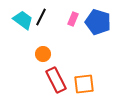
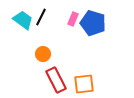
blue pentagon: moved 5 px left, 1 px down
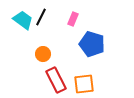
blue pentagon: moved 1 px left, 21 px down
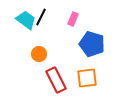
cyan trapezoid: moved 3 px right
orange circle: moved 4 px left
orange square: moved 3 px right, 6 px up
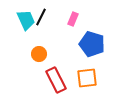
cyan trapezoid: rotated 30 degrees clockwise
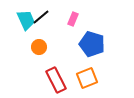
black line: rotated 24 degrees clockwise
orange circle: moved 7 px up
orange square: rotated 15 degrees counterclockwise
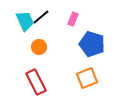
cyan trapezoid: moved 1 px left, 1 px down
red rectangle: moved 20 px left, 2 px down
